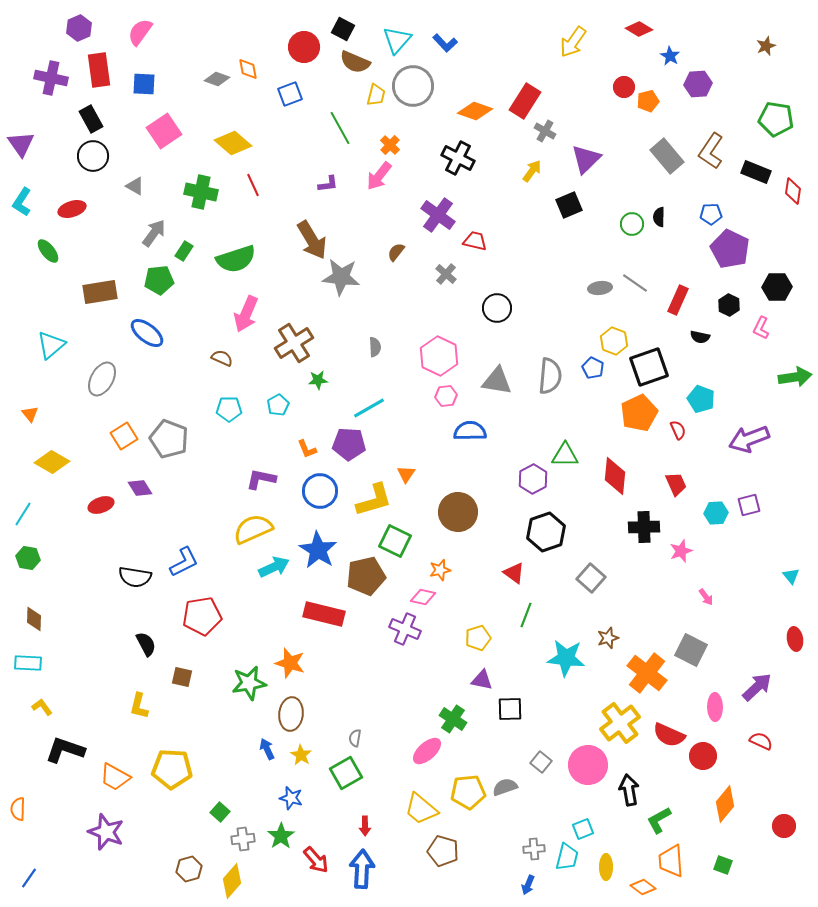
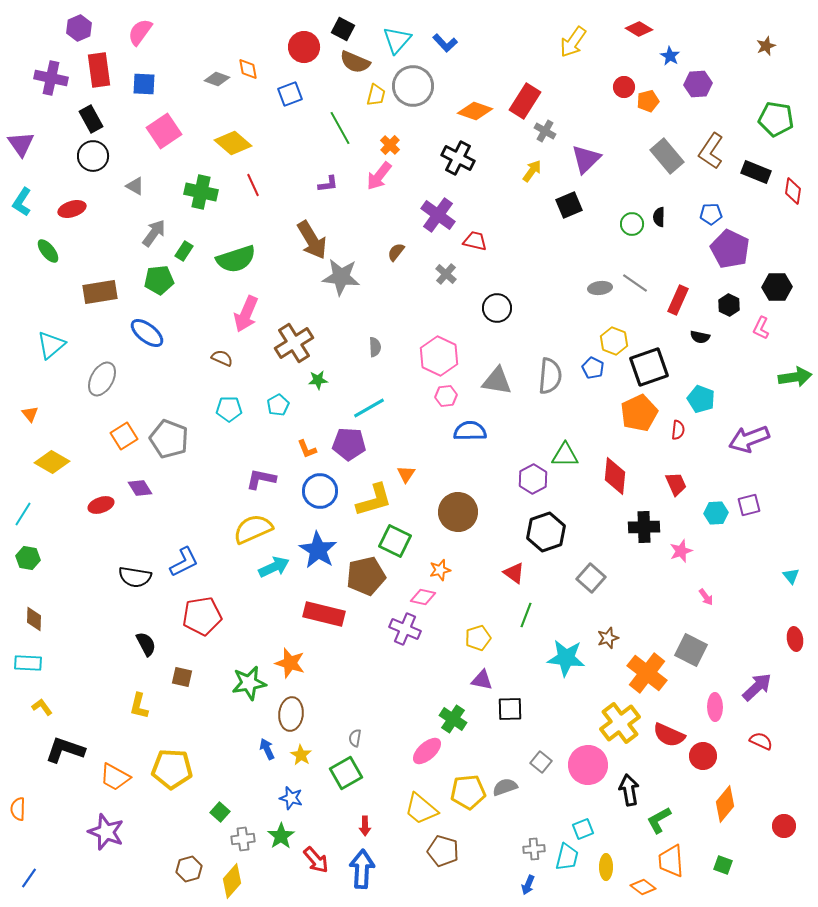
red semicircle at (678, 430): rotated 30 degrees clockwise
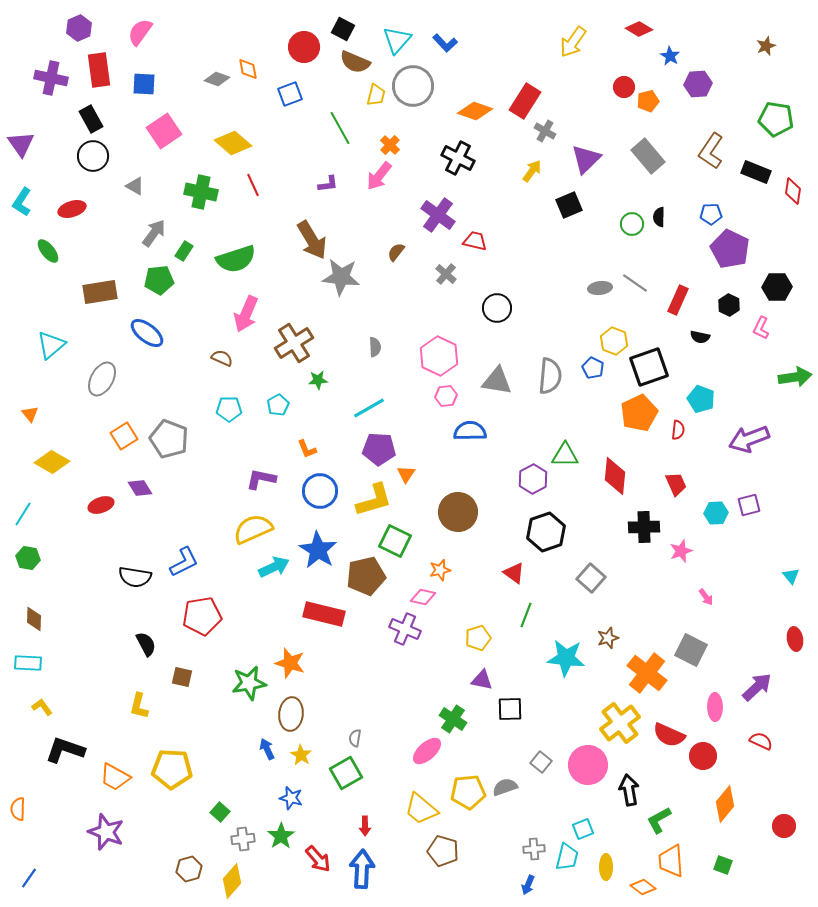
gray rectangle at (667, 156): moved 19 px left
purple pentagon at (349, 444): moved 30 px right, 5 px down
red arrow at (316, 860): moved 2 px right, 1 px up
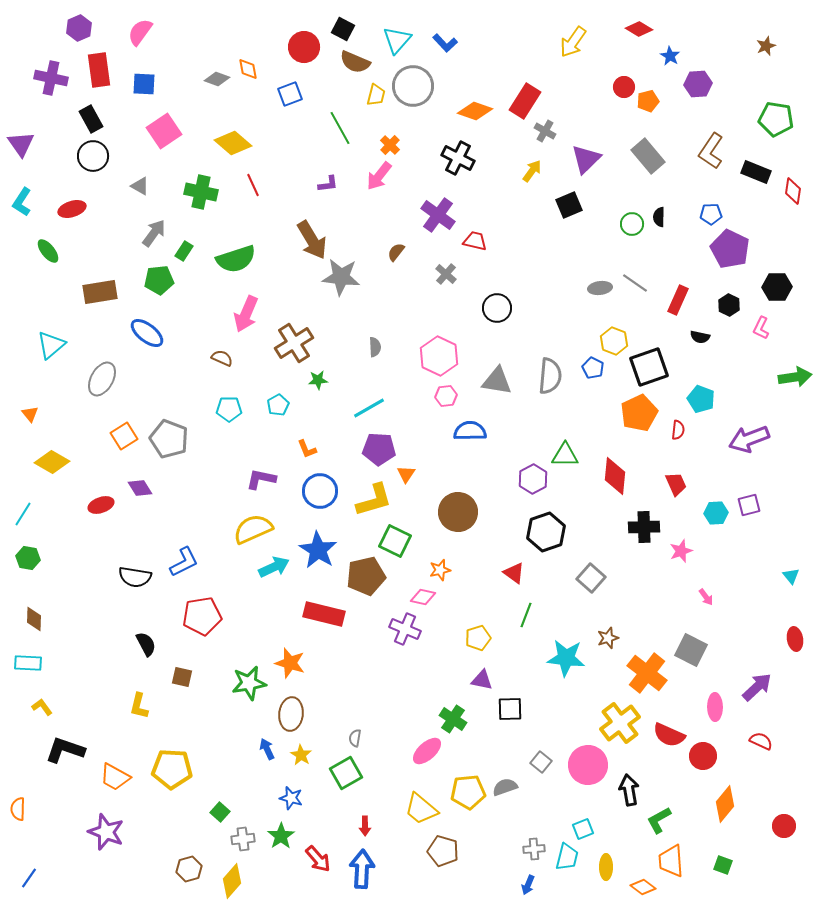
gray triangle at (135, 186): moved 5 px right
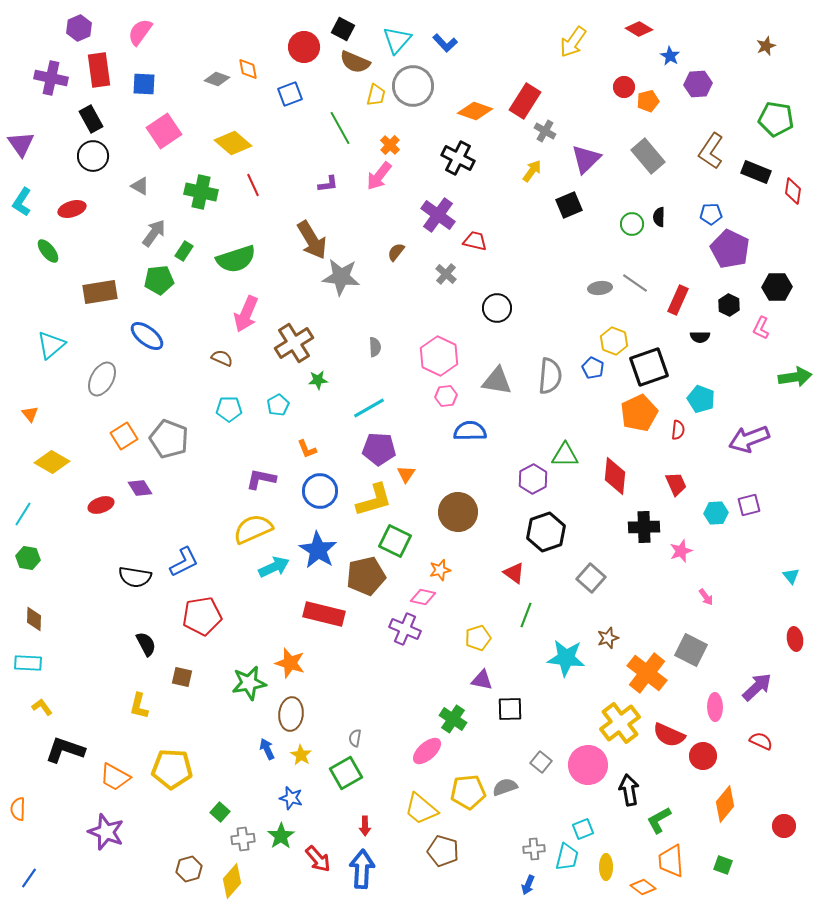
blue ellipse at (147, 333): moved 3 px down
black semicircle at (700, 337): rotated 12 degrees counterclockwise
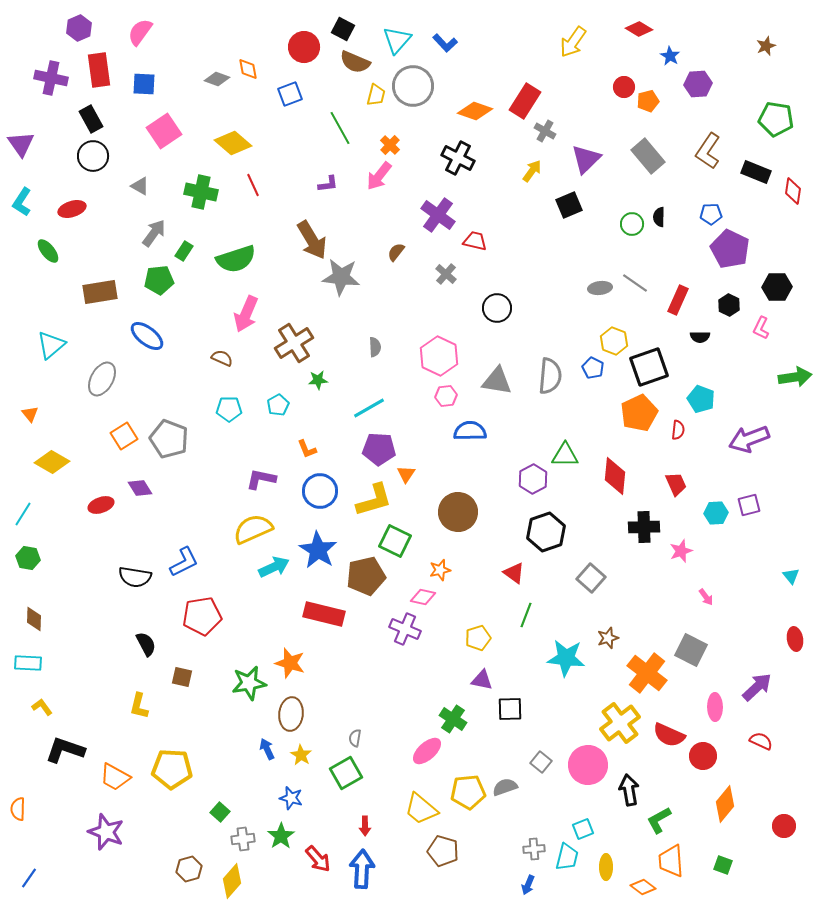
brown L-shape at (711, 151): moved 3 px left
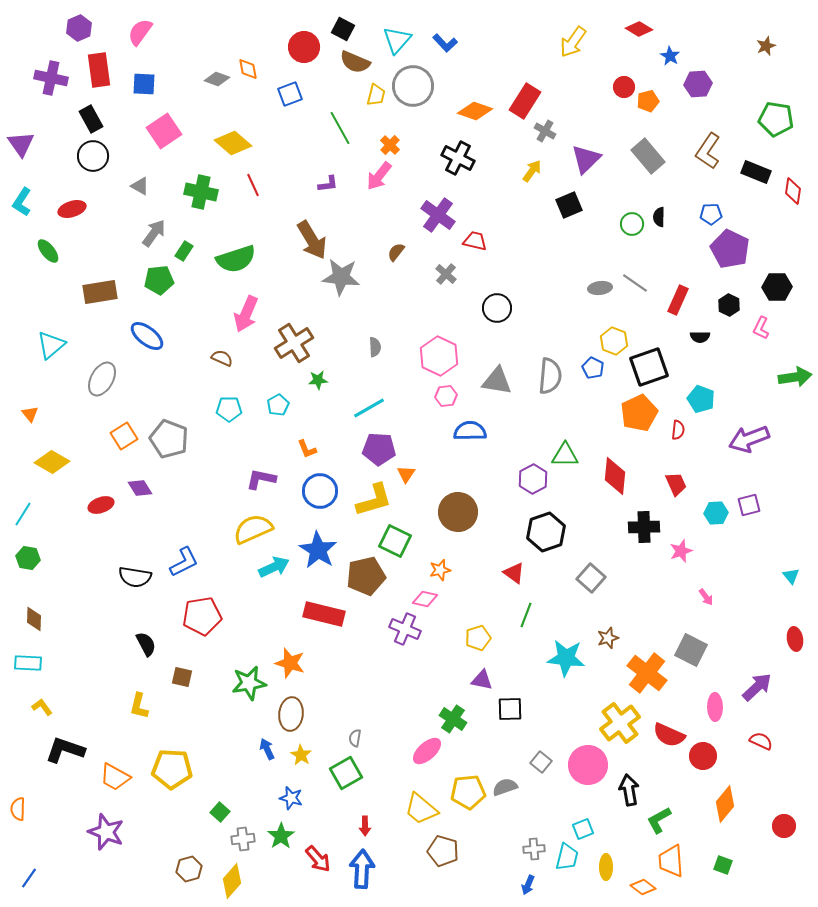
pink diamond at (423, 597): moved 2 px right, 2 px down
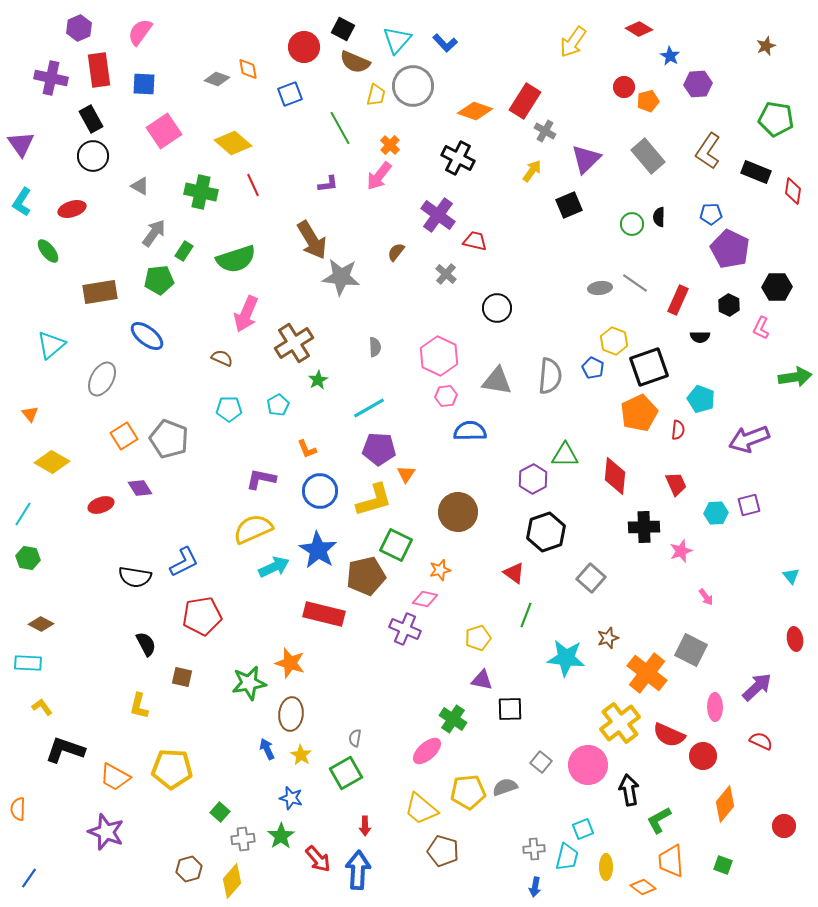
green star at (318, 380): rotated 24 degrees counterclockwise
green square at (395, 541): moved 1 px right, 4 px down
brown diamond at (34, 619): moved 7 px right, 5 px down; rotated 65 degrees counterclockwise
blue arrow at (362, 869): moved 4 px left, 1 px down
blue arrow at (528, 885): moved 7 px right, 2 px down; rotated 12 degrees counterclockwise
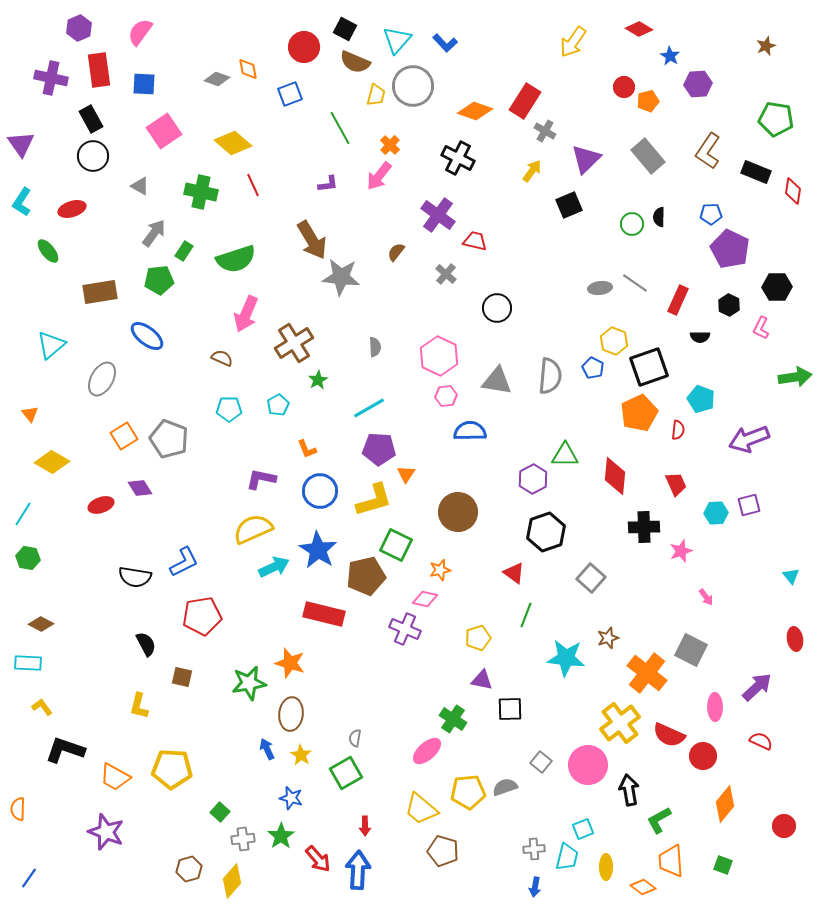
black square at (343, 29): moved 2 px right
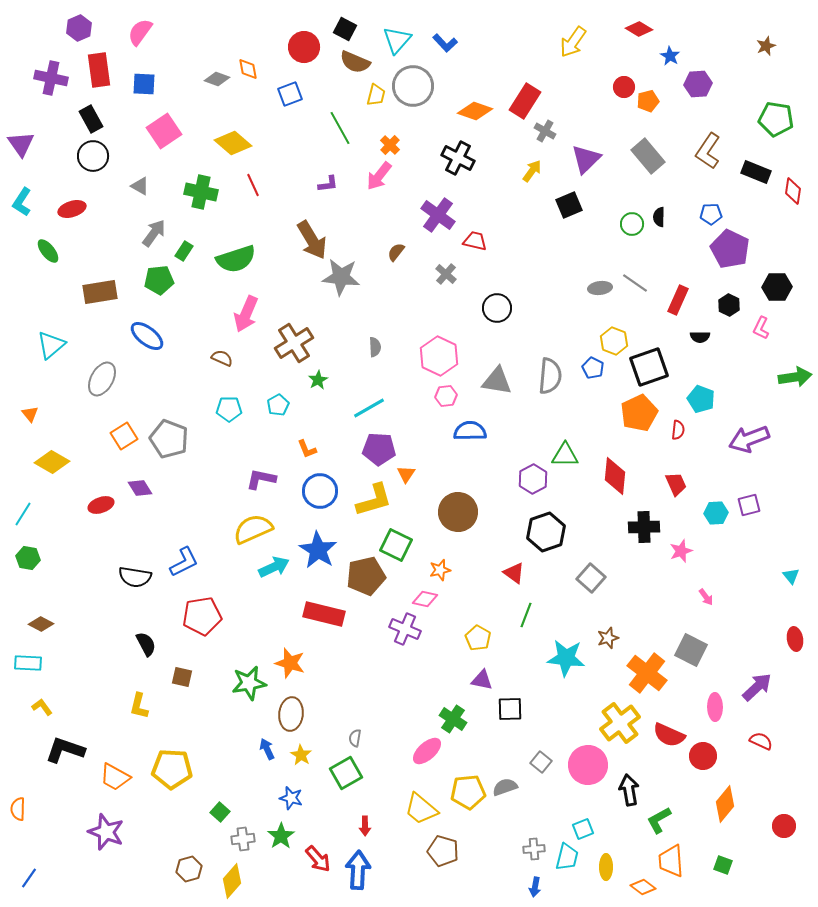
yellow pentagon at (478, 638): rotated 25 degrees counterclockwise
